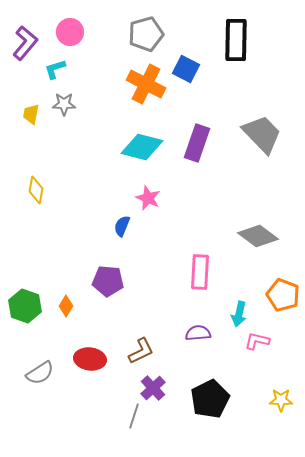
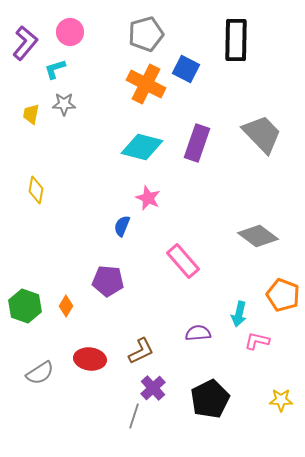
pink rectangle: moved 17 px left, 11 px up; rotated 44 degrees counterclockwise
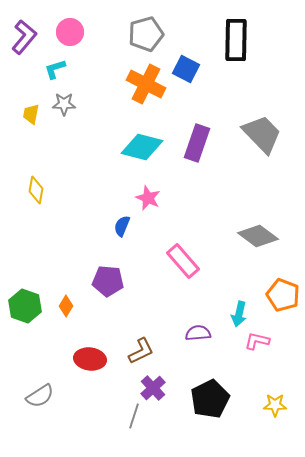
purple L-shape: moved 1 px left, 6 px up
gray semicircle: moved 23 px down
yellow star: moved 6 px left, 5 px down
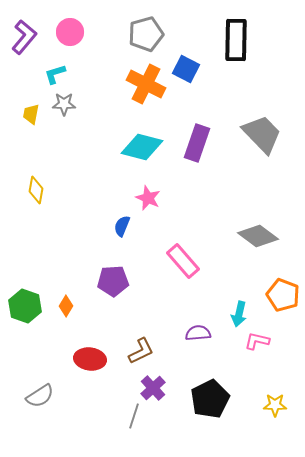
cyan L-shape: moved 5 px down
purple pentagon: moved 5 px right; rotated 8 degrees counterclockwise
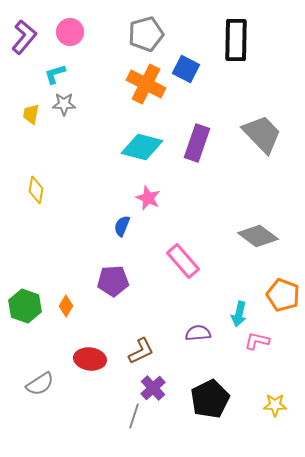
gray semicircle: moved 12 px up
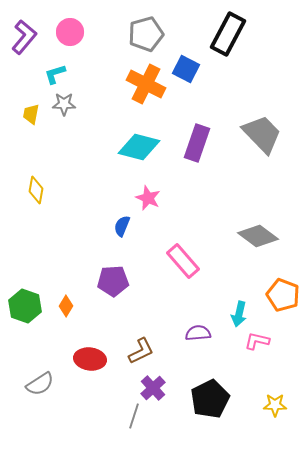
black rectangle: moved 8 px left, 6 px up; rotated 27 degrees clockwise
cyan diamond: moved 3 px left
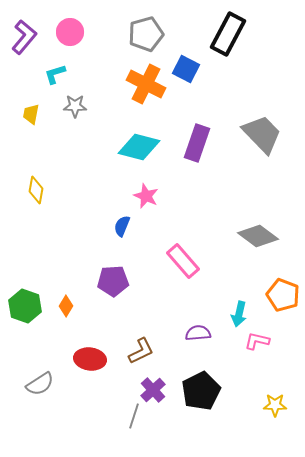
gray star: moved 11 px right, 2 px down
pink star: moved 2 px left, 2 px up
purple cross: moved 2 px down
black pentagon: moved 9 px left, 8 px up
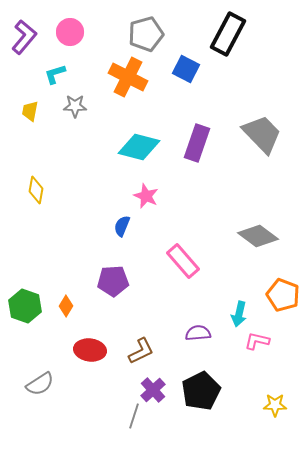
orange cross: moved 18 px left, 7 px up
yellow trapezoid: moved 1 px left, 3 px up
red ellipse: moved 9 px up
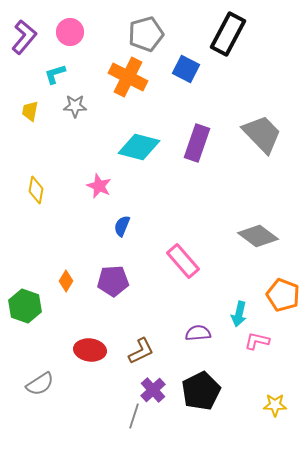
pink star: moved 47 px left, 10 px up
orange diamond: moved 25 px up
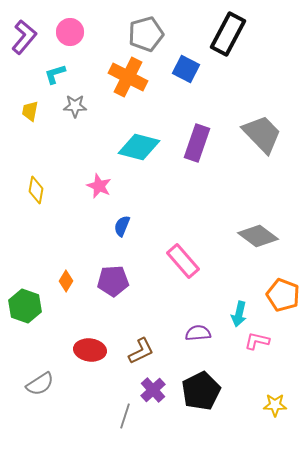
gray line: moved 9 px left
